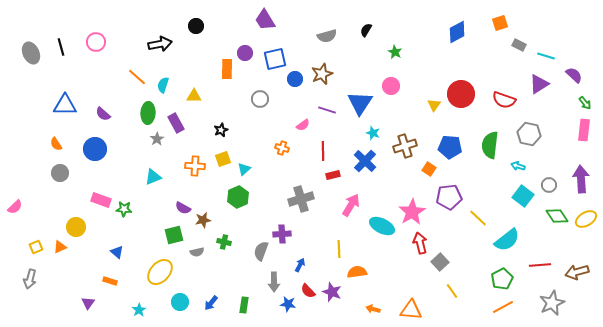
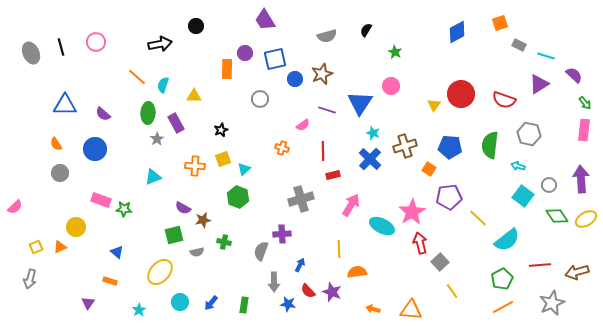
blue cross at (365, 161): moved 5 px right, 2 px up
green hexagon at (238, 197): rotated 15 degrees counterclockwise
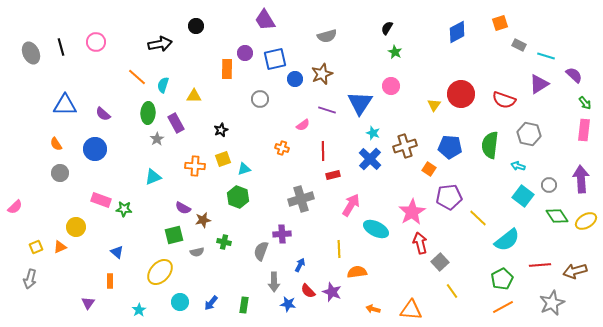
black semicircle at (366, 30): moved 21 px right, 2 px up
cyan triangle at (244, 169): rotated 24 degrees clockwise
yellow ellipse at (586, 219): moved 2 px down
cyan ellipse at (382, 226): moved 6 px left, 3 px down
brown arrow at (577, 272): moved 2 px left, 1 px up
orange rectangle at (110, 281): rotated 72 degrees clockwise
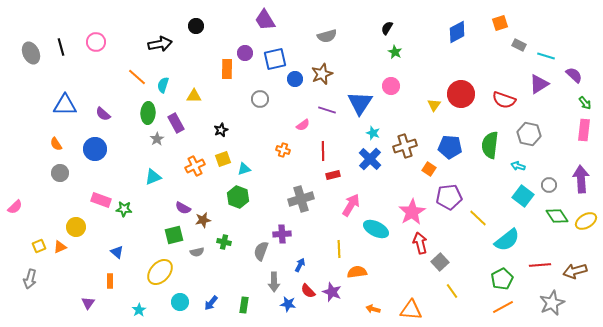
orange cross at (282, 148): moved 1 px right, 2 px down
orange cross at (195, 166): rotated 30 degrees counterclockwise
yellow square at (36, 247): moved 3 px right, 1 px up
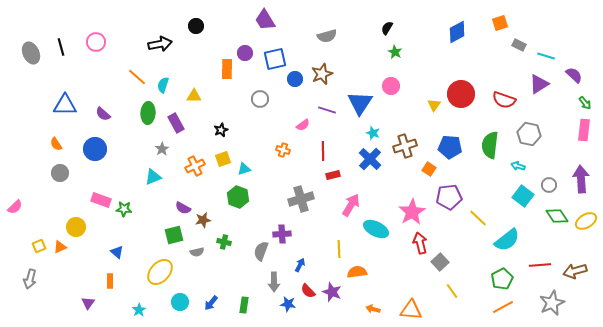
gray star at (157, 139): moved 5 px right, 10 px down
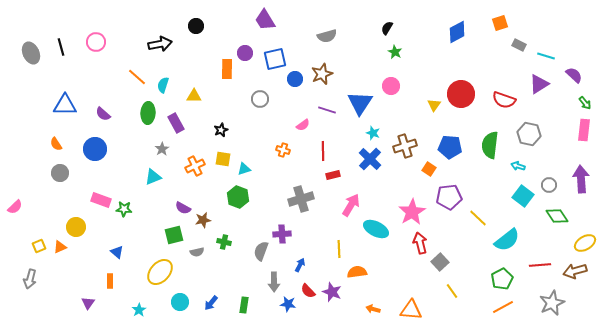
yellow square at (223, 159): rotated 28 degrees clockwise
yellow ellipse at (586, 221): moved 1 px left, 22 px down
